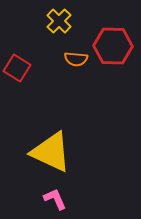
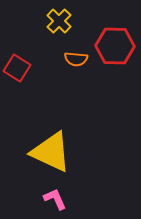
red hexagon: moved 2 px right
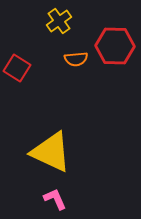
yellow cross: rotated 10 degrees clockwise
orange semicircle: rotated 10 degrees counterclockwise
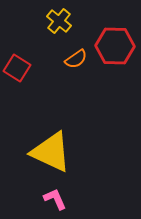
yellow cross: rotated 15 degrees counterclockwise
orange semicircle: rotated 30 degrees counterclockwise
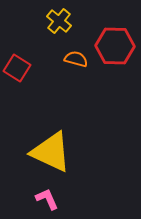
orange semicircle: rotated 130 degrees counterclockwise
pink L-shape: moved 8 px left
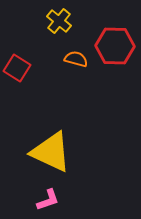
pink L-shape: moved 1 px right, 1 px down; rotated 95 degrees clockwise
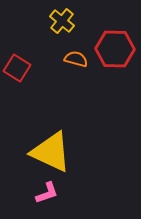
yellow cross: moved 3 px right
red hexagon: moved 3 px down
pink L-shape: moved 1 px left, 7 px up
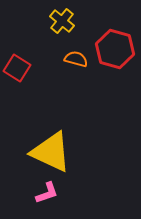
red hexagon: rotated 15 degrees clockwise
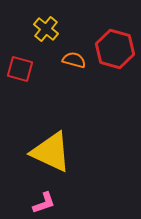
yellow cross: moved 16 px left, 8 px down
orange semicircle: moved 2 px left, 1 px down
red square: moved 3 px right, 1 px down; rotated 16 degrees counterclockwise
pink L-shape: moved 3 px left, 10 px down
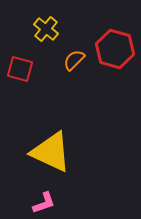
orange semicircle: rotated 60 degrees counterclockwise
